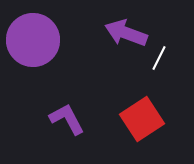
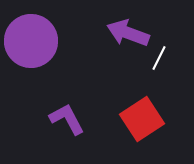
purple arrow: moved 2 px right
purple circle: moved 2 px left, 1 px down
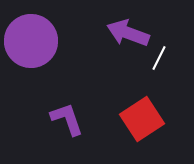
purple L-shape: rotated 9 degrees clockwise
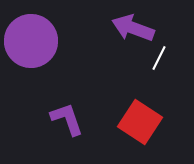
purple arrow: moved 5 px right, 5 px up
red square: moved 2 px left, 3 px down; rotated 24 degrees counterclockwise
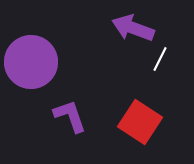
purple circle: moved 21 px down
white line: moved 1 px right, 1 px down
purple L-shape: moved 3 px right, 3 px up
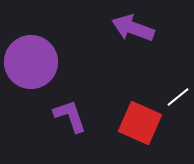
white line: moved 18 px right, 38 px down; rotated 25 degrees clockwise
red square: moved 1 px down; rotated 9 degrees counterclockwise
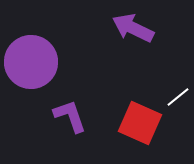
purple arrow: rotated 6 degrees clockwise
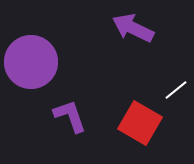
white line: moved 2 px left, 7 px up
red square: rotated 6 degrees clockwise
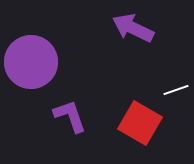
white line: rotated 20 degrees clockwise
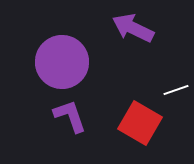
purple circle: moved 31 px right
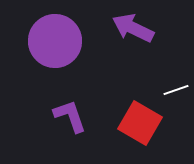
purple circle: moved 7 px left, 21 px up
